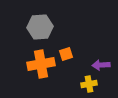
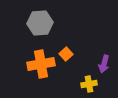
gray hexagon: moved 4 px up
orange square: rotated 24 degrees counterclockwise
purple arrow: moved 3 px right, 1 px up; rotated 72 degrees counterclockwise
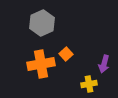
gray hexagon: moved 2 px right; rotated 20 degrees counterclockwise
